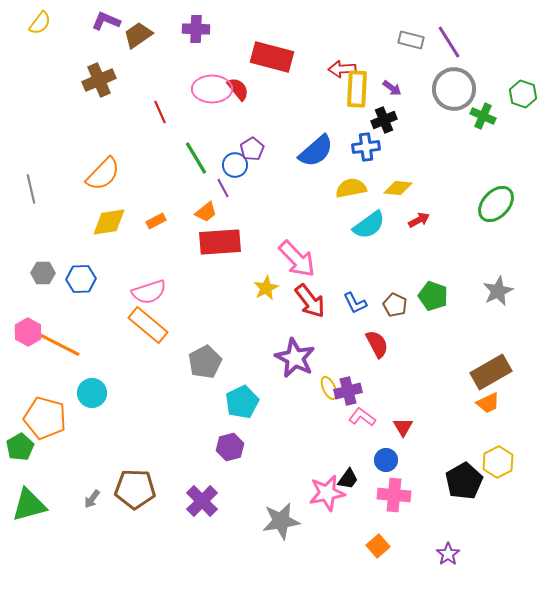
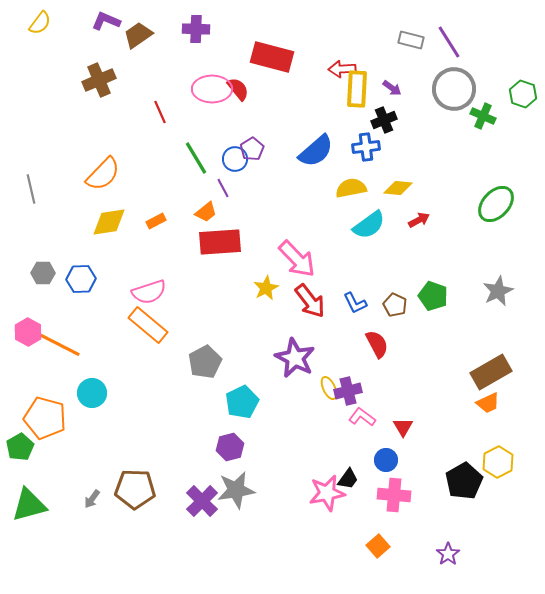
blue circle at (235, 165): moved 6 px up
gray star at (281, 521): moved 45 px left, 31 px up
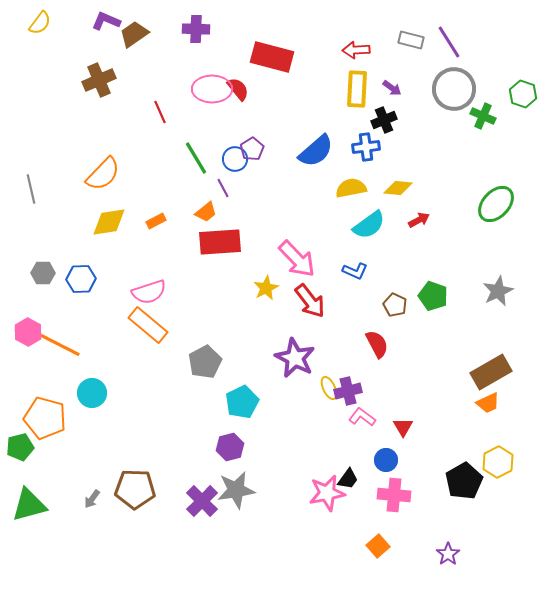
brown trapezoid at (138, 35): moved 4 px left, 1 px up
red arrow at (342, 69): moved 14 px right, 19 px up
blue L-shape at (355, 303): moved 32 px up; rotated 40 degrees counterclockwise
green pentagon at (20, 447): rotated 16 degrees clockwise
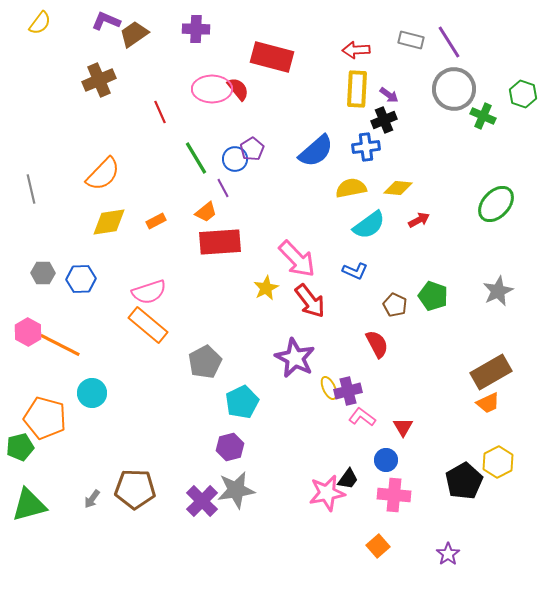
purple arrow at (392, 88): moved 3 px left, 7 px down
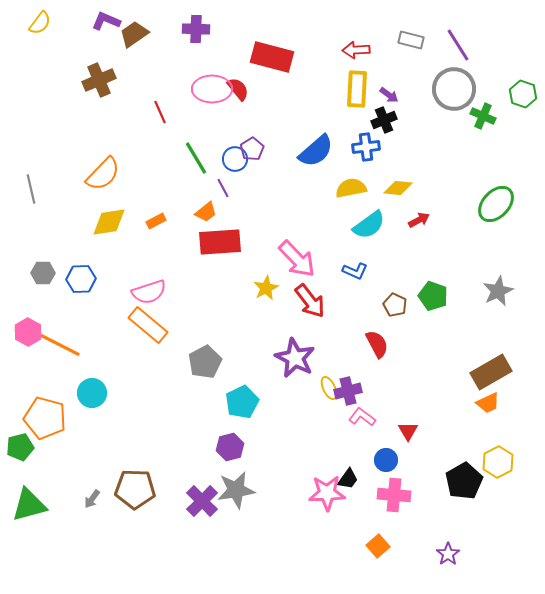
purple line at (449, 42): moved 9 px right, 3 px down
red triangle at (403, 427): moved 5 px right, 4 px down
pink star at (327, 493): rotated 9 degrees clockwise
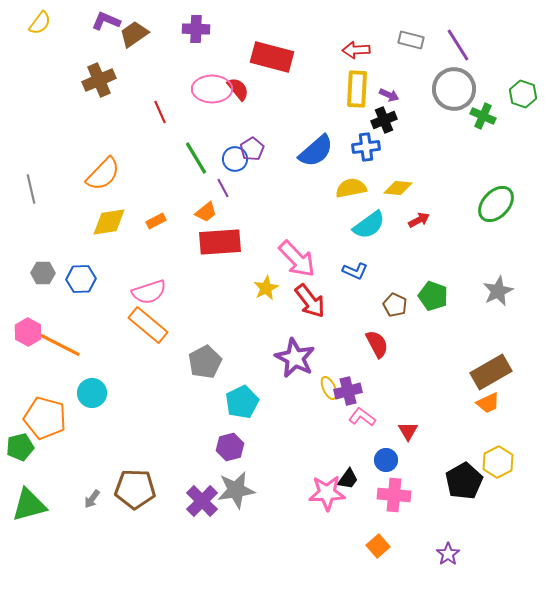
purple arrow at (389, 95): rotated 12 degrees counterclockwise
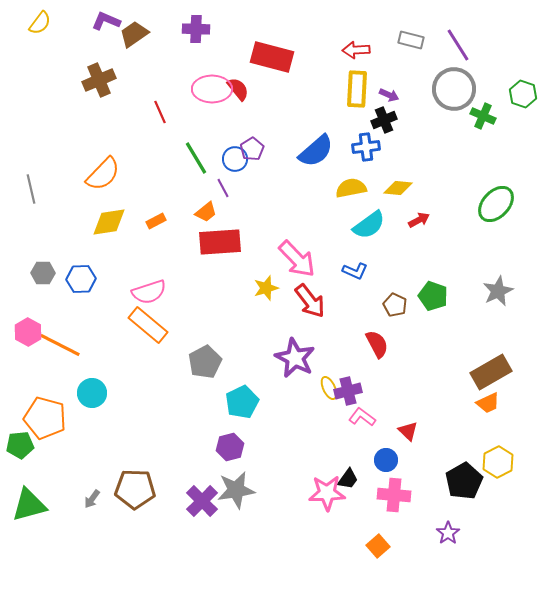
yellow star at (266, 288): rotated 10 degrees clockwise
red triangle at (408, 431): rotated 15 degrees counterclockwise
green pentagon at (20, 447): moved 2 px up; rotated 8 degrees clockwise
purple star at (448, 554): moved 21 px up
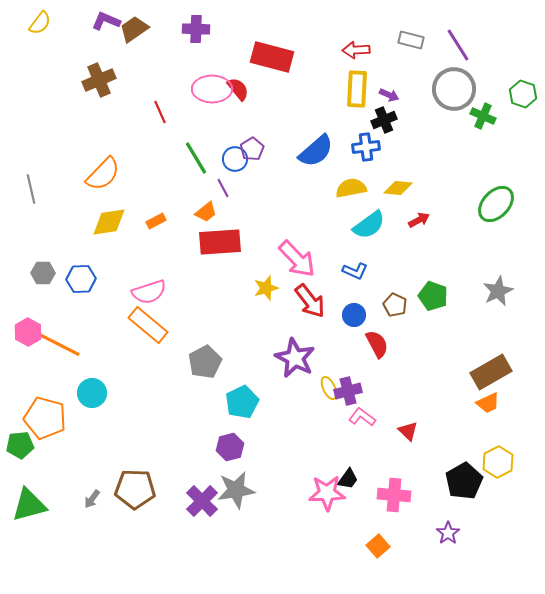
brown trapezoid at (134, 34): moved 5 px up
blue circle at (386, 460): moved 32 px left, 145 px up
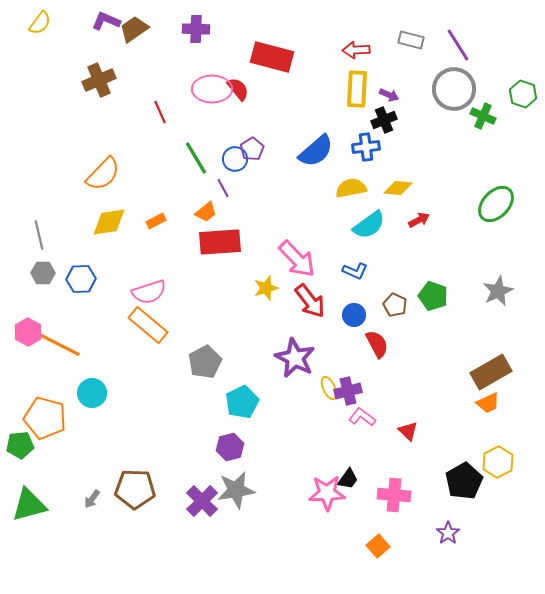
gray line at (31, 189): moved 8 px right, 46 px down
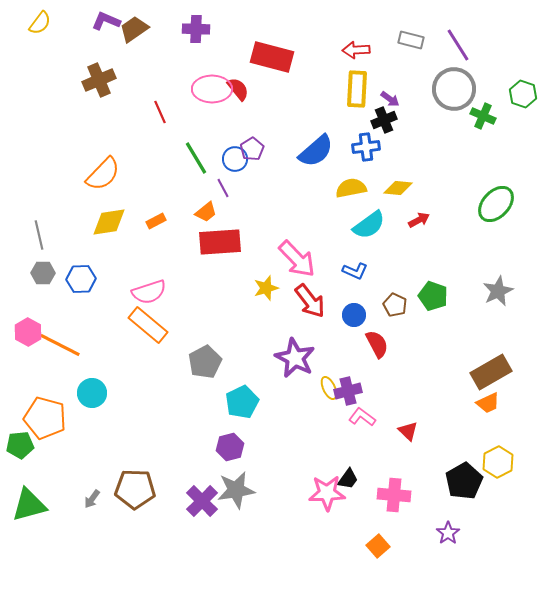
purple arrow at (389, 95): moved 1 px right, 4 px down; rotated 12 degrees clockwise
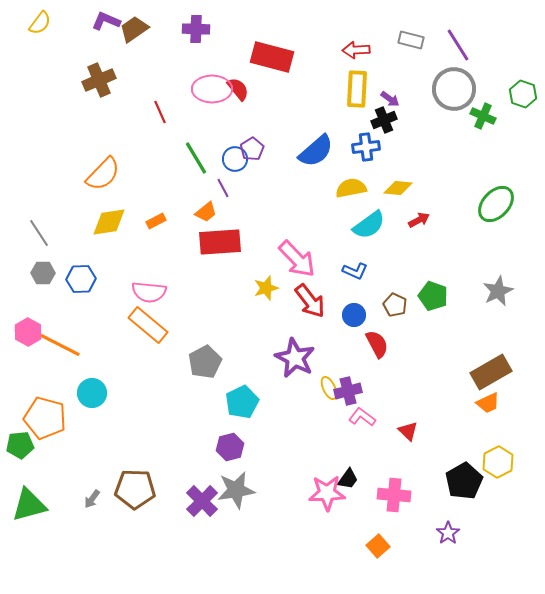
gray line at (39, 235): moved 2 px up; rotated 20 degrees counterclockwise
pink semicircle at (149, 292): rotated 24 degrees clockwise
